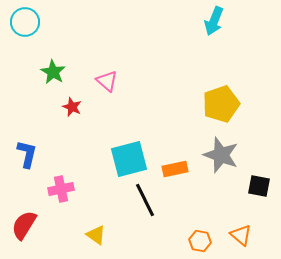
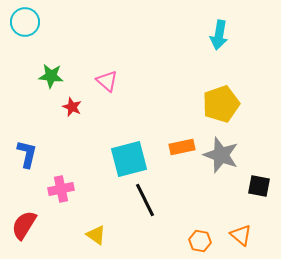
cyan arrow: moved 5 px right, 14 px down; rotated 12 degrees counterclockwise
green star: moved 2 px left, 4 px down; rotated 25 degrees counterclockwise
orange rectangle: moved 7 px right, 22 px up
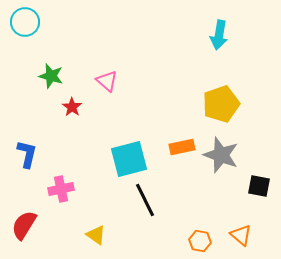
green star: rotated 10 degrees clockwise
red star: rotated 12 degrees clockwise
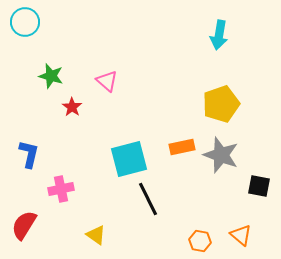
blue L-shape: moved 2 px right
black line: moved 3 px right, 1 px up
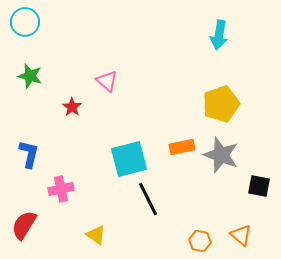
green star: moved 21 px left
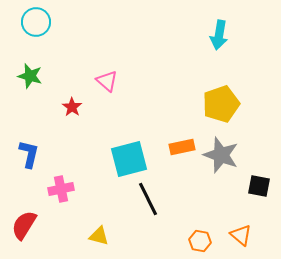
cyan circle: moved 11 px right
yellow triangle: moved 3 px right, 1 px down; rotated 20 degrees counterclockwise
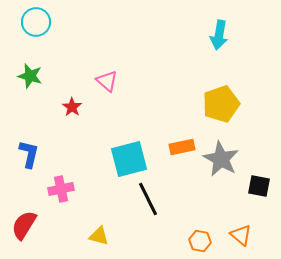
gray star: moved 4 px down; rotated 9 degrees clockwise
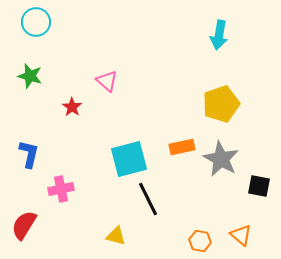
yellow triangle: moved 17 px right
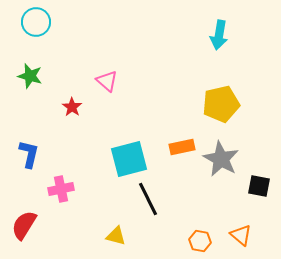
yellow pentagon: rotated 6 degrees clockwise
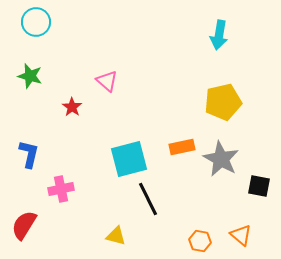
yellow pentagon: moved 2 px right, 2 px up
